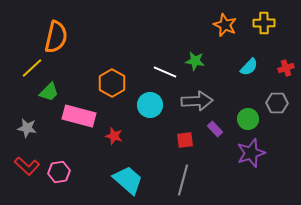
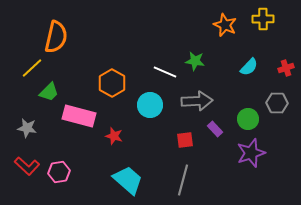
yellow cross: moved 1 px left, 4 px up
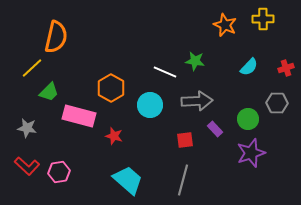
orange hexagon: moved 1 px left, 5 px down
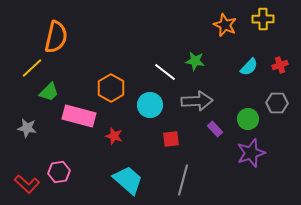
red cross: moved 6 px left, 3 px up
white line: rotated 15 degrees clockwise
red square: moved 14 px left, 1 px up
red L-shape: moved 18 px down
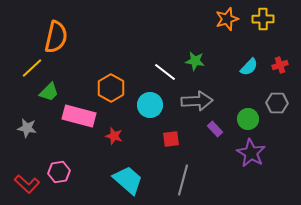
orange star: moved 2 px right, 6 px up; rotated 30 degrees clockwise
purple star: rotated 24 degrees counterclockwise
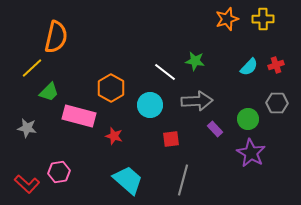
red cross: moved 4 px left
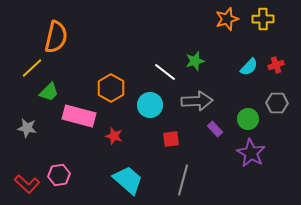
green star: rotated 24 degrees counterclockwise
pink hexagon: moved 3 px down
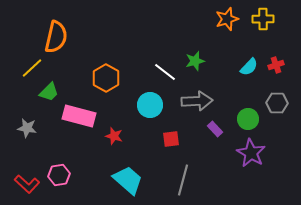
orange hexagon: moved 5 px left, 10 px up
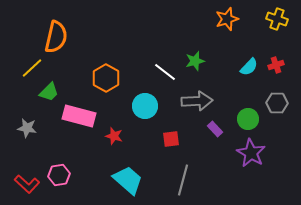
yellow cross: moved 14 px right; rotated 20 degrees clockwise
cyan circle: moved 5 px left, 1 px down
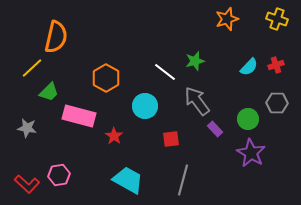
gray arrow: rotated 124 degrees counterclockwise
red star: rotated 18 degrees clockwise
cyan trapezoid: rotated 12 degrees counterclockwise
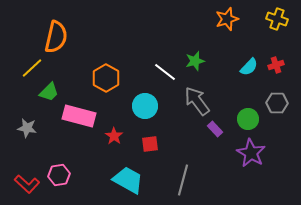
red square: moved 21 px left, 5 px down
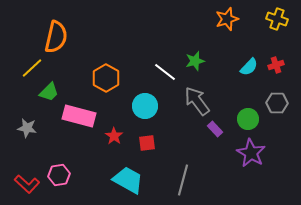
red square: moved 3 px left, 1 px up
